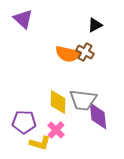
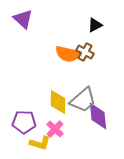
gray trapezoid: rotated 48 degrees counterclockwise
pink cross: moved 1 px left, 1 px up
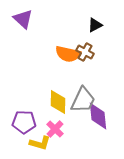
gray trapezoid: rotated 24 degrees counterclockwise
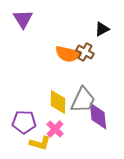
purple triangle: rotated 15 degrees clockwise
black triangle: moved 7 px right, 4 px down
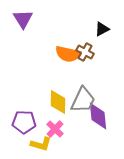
yellow L-shape: moved 1 px right, 1 px down
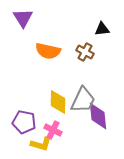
purple triangle: moved 1 px up
black triangle: rotated 21 degrees clockwise
orange semicircle: moved 20 px left, 3 px up
purple pentagon: rotated 10 degrees clockwise
pink cross: moved 2 px left, 1 px down; rotated 18 degrees counterclockwise
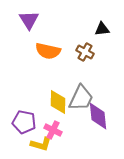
purple triangle: moved 6 px right, 2 px down
gray trapezoid: moved 2 px left, 2 px up
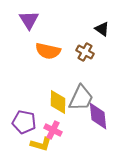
black triangle: rotated 42 degrees clockwise
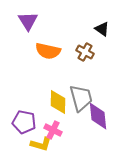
purple triangle: moved 1 px left, 1 px down
gray trapezoid: rotated 40 degrees counterclockwise
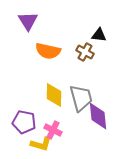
black triangle: moved 3 px left, 6 px down; rotated 28 degrees counterclockwise
yellow diamond: moved 4 px left, 7 px up
